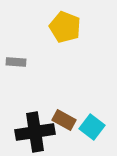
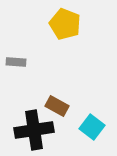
yellow pentagon: moved 3 px up
brown rectangle: moved 7 px left, 14 px up
black cross: moved 1 px left, 2 px up
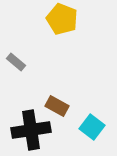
yellow pentagon: moved 3 px left, 5 px up
gray rectangle: rotated 36 degrees clockwise
black cross: moved 3 px left
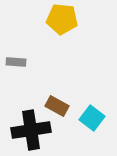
yellow pentagon: rotated 16 degrees counterclockwise
gray rectangle: rotated 36 degrees counterclockwise
cyan square: moved 9 px up
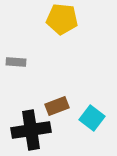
brown rectangle: rotated 50 degrees counterclockwise
